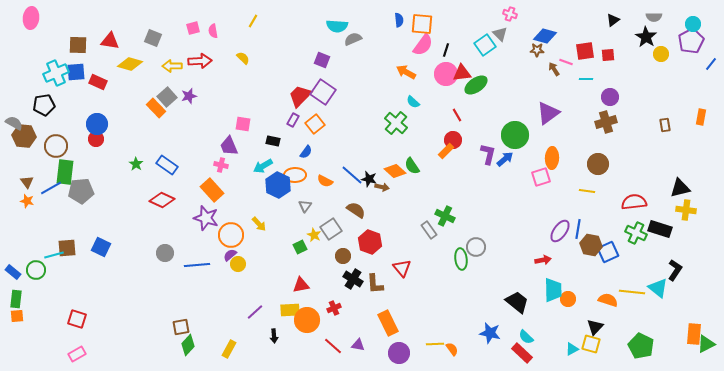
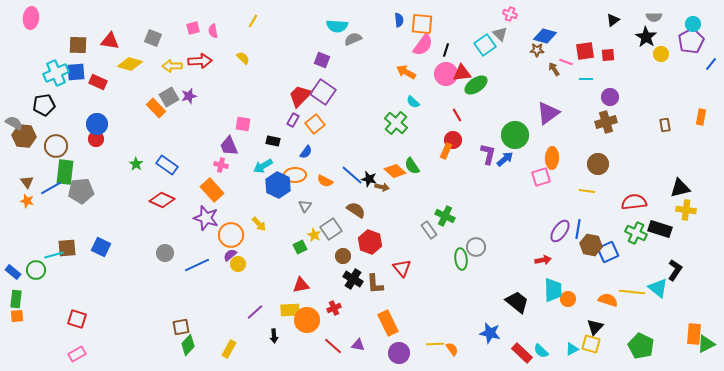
gray square at (167, 97): moved 2 px right; rotated 12 degrees clockwise
orange rectangle at (446, 151): rotated 21 degrees counterclockwise
blue line at (197, 265): rotated 20 degrees counterclockwise
cyan semicircle at (526, 337): moved 15 px right, 14 px down
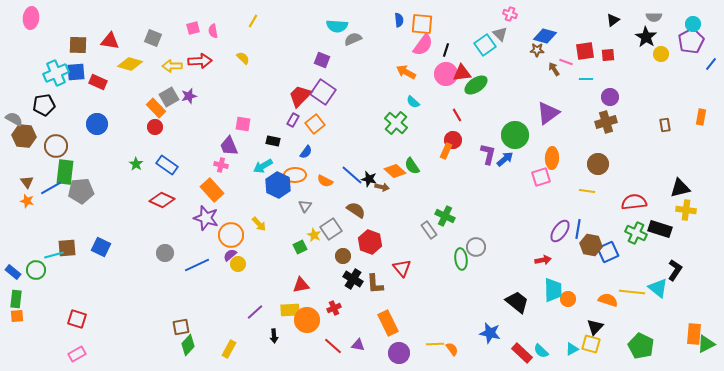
gray semicircle at (14, 123): moved 4 px up
red circle at (96, 139): moved 59 px right, 12 px up
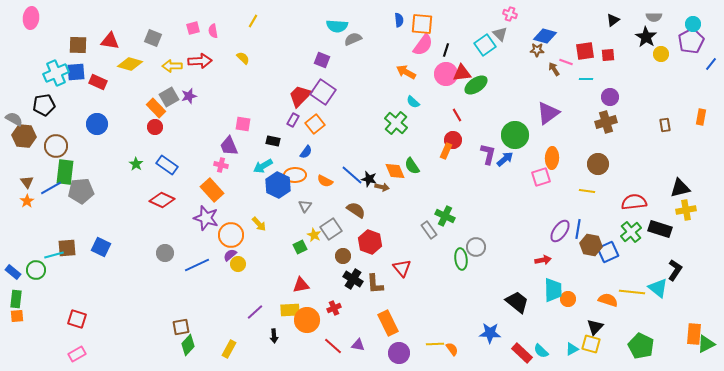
orange diamond at (395, 171): rotated 25 degrees clockwise
orange star at (27, 201): rotated 24 degrees clockwise
yellow cross at (686, 210): rotated 18 degrees counterclockwise
green cross at (636, 233): moved 5 px left, 1 px up; rotated 25 degrees clockwise
blue star at (490, 333): rotated 10 degrees counterclockwise
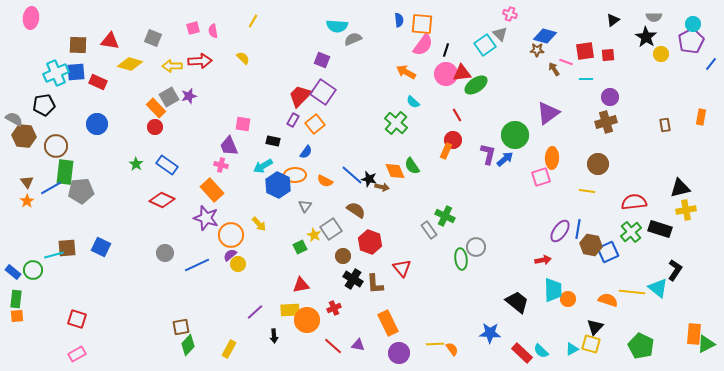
green circle at (36, 270): moved 3 px left
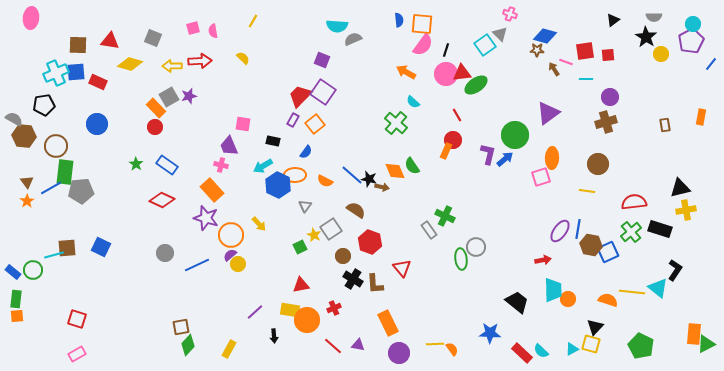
yellow rectangle at (290, 310): rotated 12 degrees clockwise
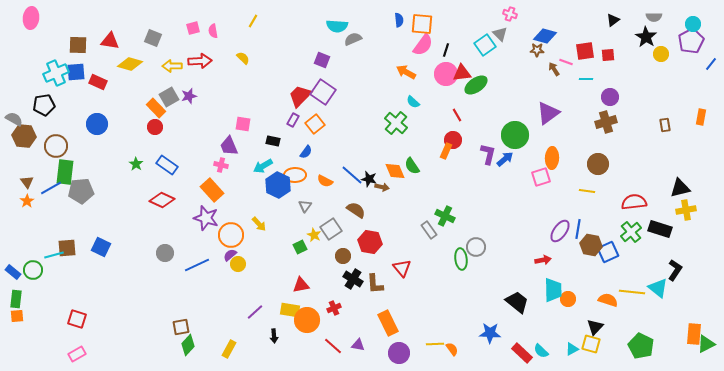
red hexagon at (370, 242): rotated 10 degrees counterclockwise
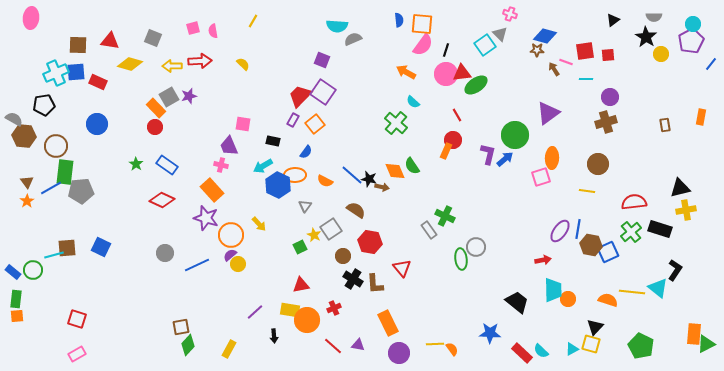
yellow semicircle at (243, 58): moved 6 px down
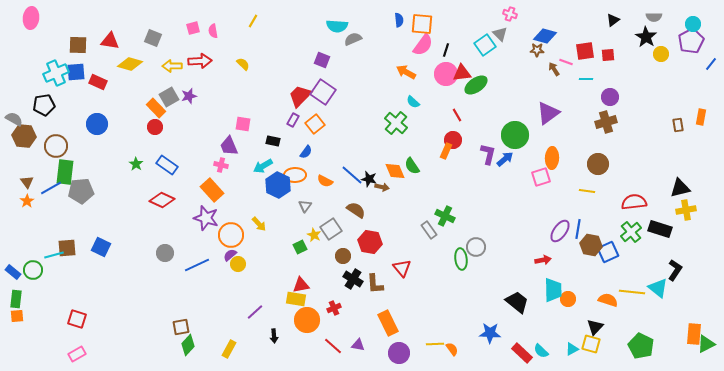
brown rectangle at (665, 125): moved 13 px right
yellow rectangle at (290, 310): moved 6 px right, 11 px up
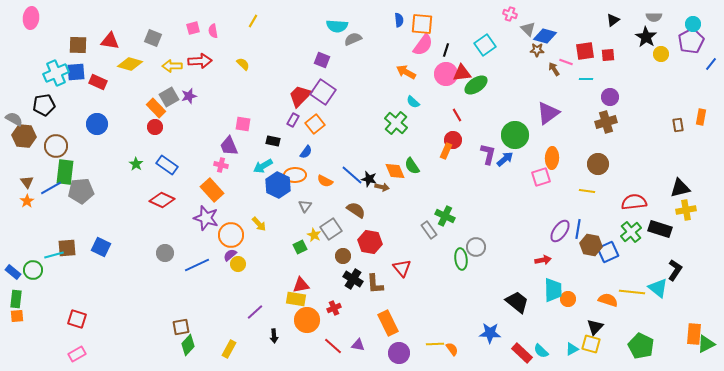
gray triangle at (500, 34): moved 28 px right, 5 px up
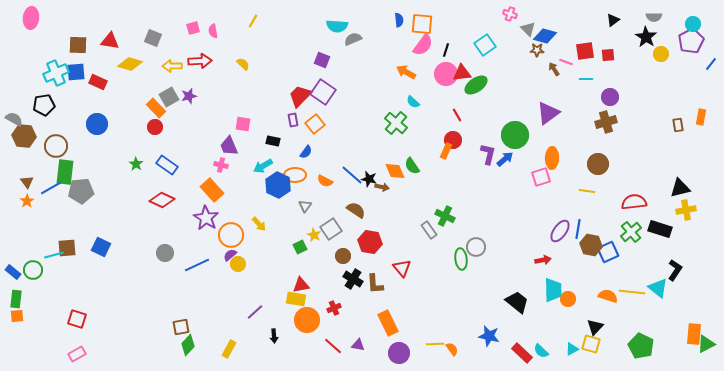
purple rectangle at (293, 120): rotated 40 degrees counterclockwise
purple star at (206, 218): rotated 15 degrees clockwise
orange semicircle at (608, 300): moved 4 px up
blue star at (490, 333): moved 1 px left, 3 px down; rotated 10 degrees clockwise
